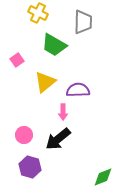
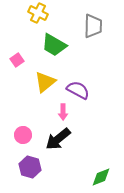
gray trapezoid: moved 10 px right, 4 px down
purple semicircle: rotated 30 degrees clockwise
pink circle: moved 1 px left
green diamond: moved 2 px left
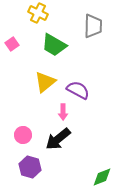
pink square: moved 5 px left, 16 px up
green diamond: moved 1 px right
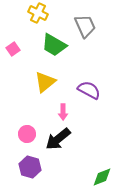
gray trapezoid: moved 8 px left; rotated 25 degrees counterclockwise
pink square: moved 1 px right, 5 px down
purple semicircle: moved 11 px right
pink circle: moved 4 px right, 1 px up
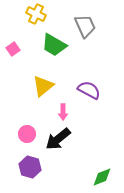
yellow cross: moved 2 px left, 1 px down
yellow triangle: moved 2 px left, 4 px down
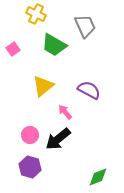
pink arrow: moved 2 px right; rotated 140 degrees clockwise
pink circle: moved 3 px right, 1 px down
green diamond: moved 4 px left
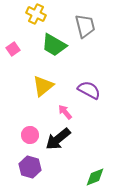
gray trapezoid: rotated 10 degrees clockwise
green diamond: moved 3 px left
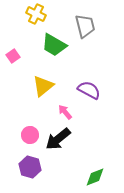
pink square: moved 7 px down
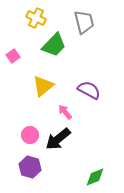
yellow cross: moved 4 px down
gray trapezoid: moved 1 px left, 4 px up
green trapezoid: rotated 76 degrees counterclockwise
